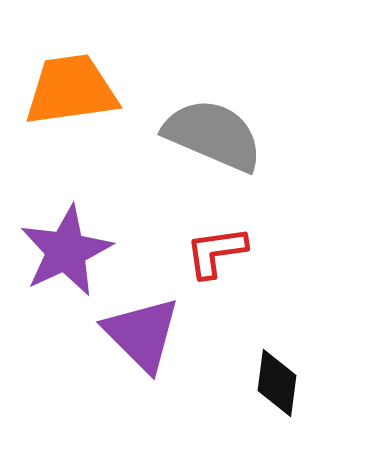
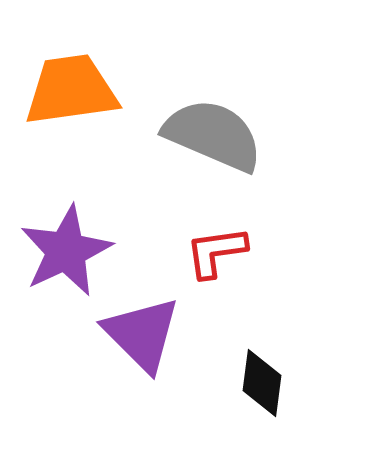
black diamond: moved 15 px left
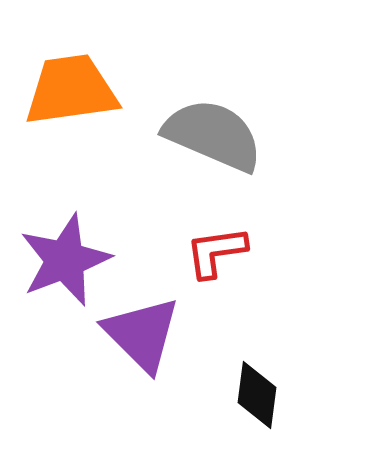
purple star: moved 1 px left, 9 px down; rotated 4 degrees clockwise
black diamond: moved 5 px left, 12 px down
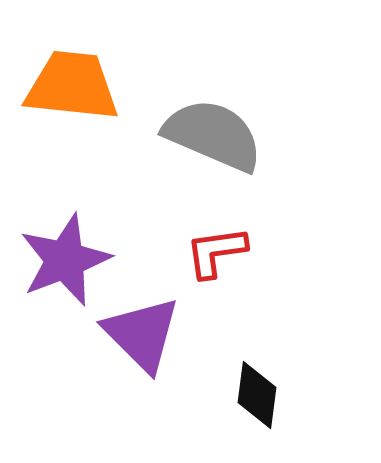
orange trapezoid: moved 1 px right, 4 px up; rotated 14 degrees clockwise
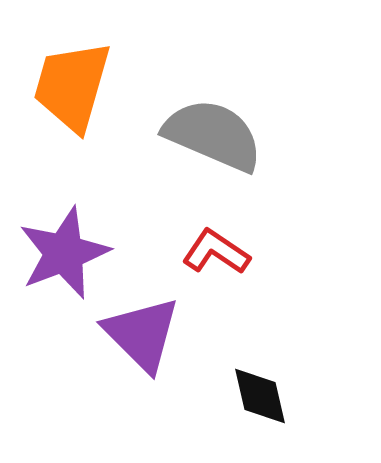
orange trapezoid: rotated 80 degrees counterclockwise
red L-shape: rotated 42 degrees clockwise
purple star: moved 1 px left, 7 px up
black diamond: moved 3 px right, 1 px down; rotated 20 degrees counterclockwise
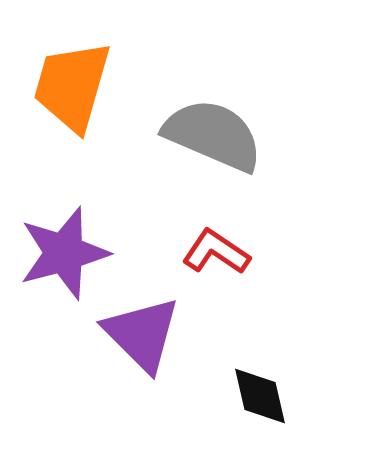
purple star: rotated 6 degrees clockwise
